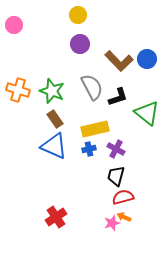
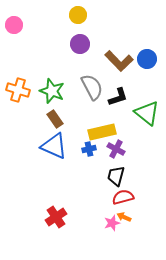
yellow rectangle: moved 7 px right, 3 px down
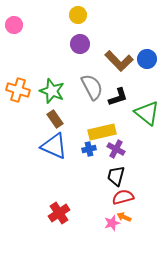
red cross: moved 3 px right, 4 px up
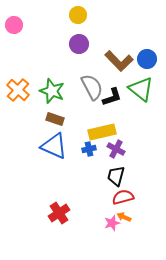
purple circle: moved 1 px left
orange cross: rotated 25 degrees clockwise
black L-shape: moved 6 px left
green triangle: moved 6 px left, 24 px up
brown rectangle: rotated 36 degrees counterclockwise
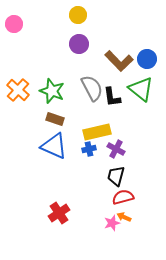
pink circle: moved 1 px up
gray semicircle: moved 1 px down
black L-shape: rotated 100 degrees clockwise
yellow rectangle: moved 5 px left
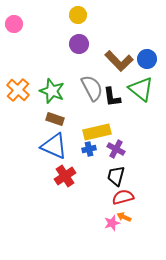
red cross: moved 6 px right, 37 px up
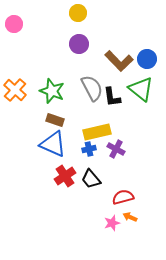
yellow circle: moved 2 px up
orange cross: moved 3 px left
brown rectangle: moved 1 px down
blue triangle: moved 1 px left, 2 px up
black trapezoid: moved 25 px left, 3 px down; rotated 55 degrees counterclockwise
orange arrow: moved 6 px right
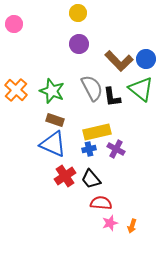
blue circle: moved 1 px left
orange cross: moved 1 px right
red semicircle: moved 22 px left, 6 px down; rotated 20 degrees clockwise
orange arrow: moved 2 px right, 9 px down; rotated 96 degrees counterclockwise
pink star: moved 2 px left
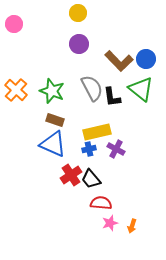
red cross: moved 6 px right, 1 px up
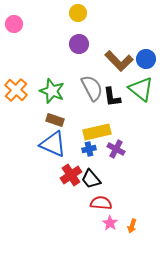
pink star: rotated 21 degrees counterclockwise
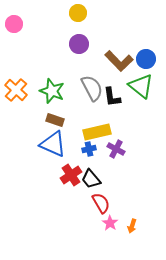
green triangle: moved 3 px up
red semicircle: rotated 55 degrees clockwise
